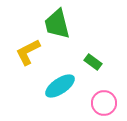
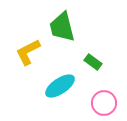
green trapezoid: moved 5 px right, 3 px down
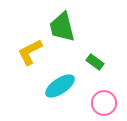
yellow L-shape: moved 2 px right
green rectangle: moved 2 px right
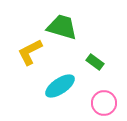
green trapezoid: rotated 120 degrees clockwise
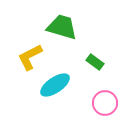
yellow L-shape: moved 5 px down
cyan ellipse: moved 5 px left, 1 px up
pink circle: moved 1 px right
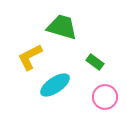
pink circle: moved 6 px up
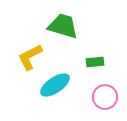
green trapezoid: moved 1 px right, 1 px up
green rectangle: rotated 42 degrees counterclockwise
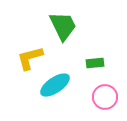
green trapezoid: rotated 48 degrees clockwise
yellow L-shape: moved 1 px down; rotated 12 degrees clockwise
green rectangle: moved 1 px down
